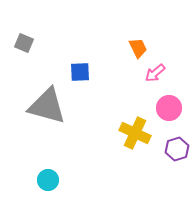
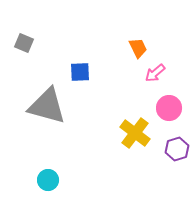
yellow cross: rotated 12 degrees clockwise
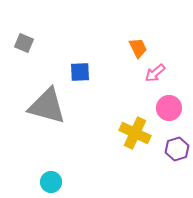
yellow cross: rotated 12 degrees counterclockwise
cyan circle: moved 3 px right, 2 px down
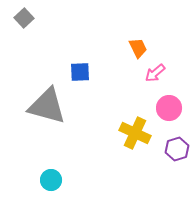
gray square: moved 25 px up; rotated 24 degrees clockwise
cyan circle: moved 2 px up
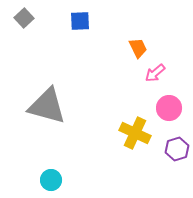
blue square: moved 51 px up
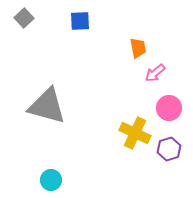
orange trapezoid: rotated 15 degrees clockwise
purple hexagon: moved 8 px left
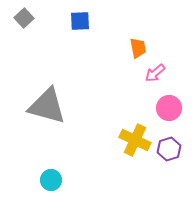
yellow cross: moved 7 px down
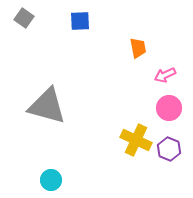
gray square: rotated 12 degrees counterclockwise
pink arrow: moved 10 px right, 2 px down; rotated 15 degrees clockwise
yellow cross: moved 1 px right
purple hexagon: rotated 20 degrees counterclockwise
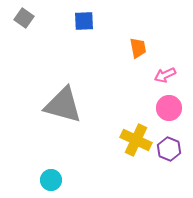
blue square: moved 4 px right
gray triangle: moved 16 px right, 1 px up
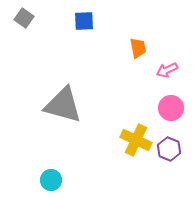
pink arrow: moved 2 px right, 5 px up
pink circle: moved 2 px right
